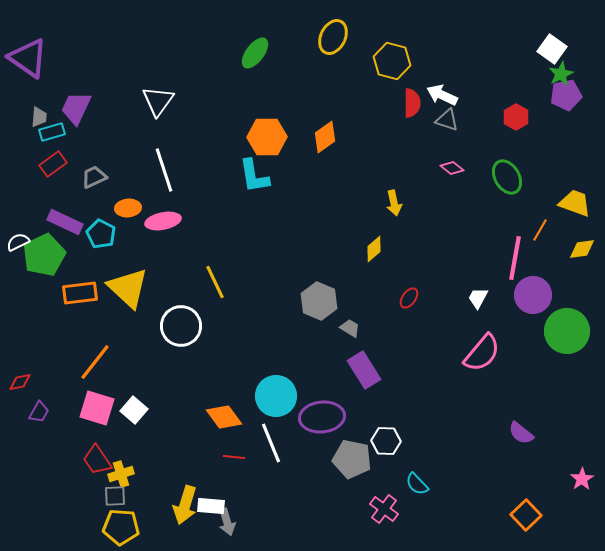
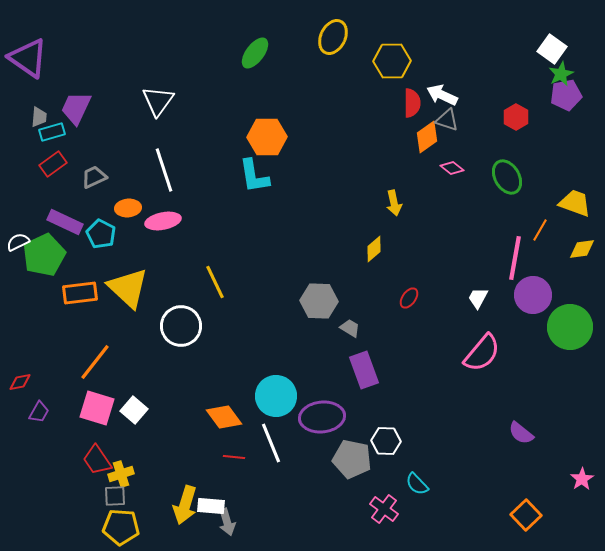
yellow hexagon at (392, 61): rotated 15 degrees counterclockwise
orange diamond at (325, 137): moved 102 px right
gray hexagon at (319, 301): rotated 21 degrees counterclockwise
green circle at (567, 331): moved 3 px right, 4 px up
purple rectangle at (364, 370): rotated 12 degrees clockwise
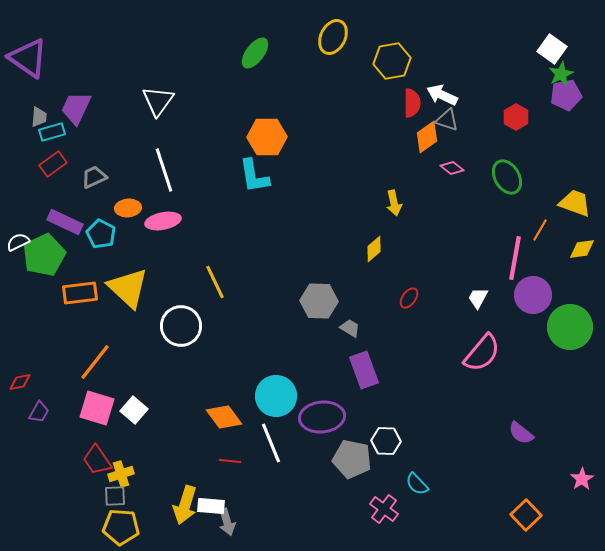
yellow hexagon at (392, 61): rotated 9 degrees counterclockwise
red line at (234, 457): moved 4 px left, 4 px down
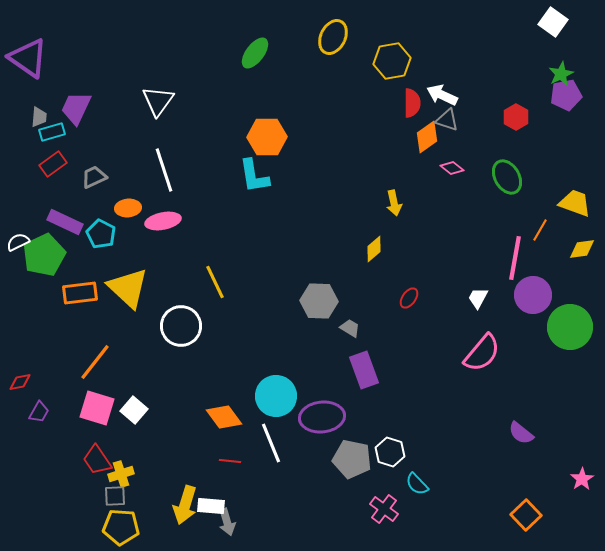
white square at (552, 49): moved 1 px right, 27 px up
white hexagon at (386, 441): moved 4 px right, 11 px down; rotated 16 degrees clockwise
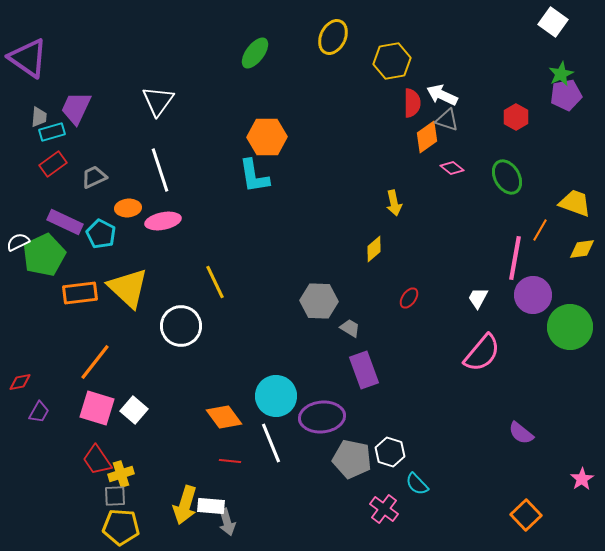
white line at (164, 170): moved 4 px left
